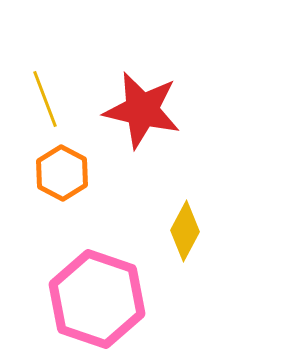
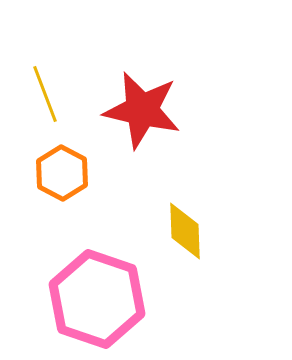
yellow line: moved 5 px up
yellow diamond: rotated 30 degrees counterclockwise
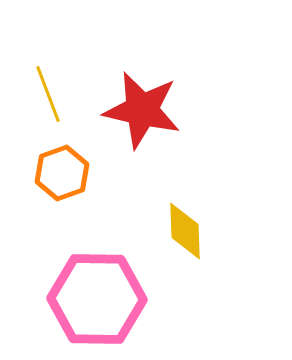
yellow line: moved 3 px right
orange hexagon: rotated 12 degrees clockwise
pink hexagon: rotated 18 degrees counterclockwise
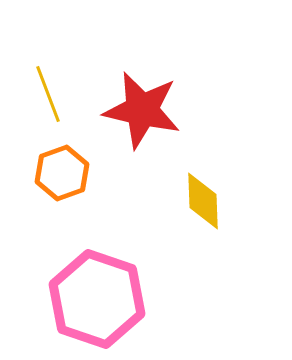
yellow diamond: moved 18 px right, 30 px up
pink hexagon: rotated 18 degrees clockwise
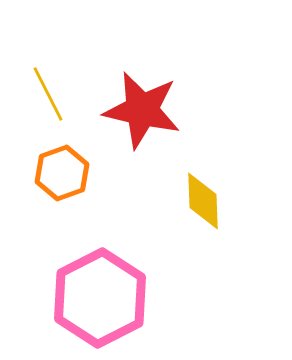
yellow line: rotated 6 degrees counterclockwise
pink hexagon: moved 3 px right, 1 px up; rotated 14 degrees clockwise
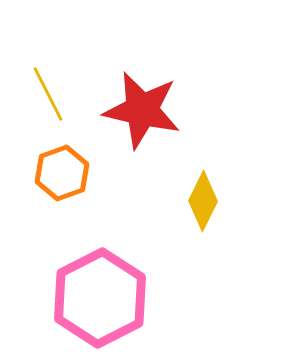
yellow diamond: rotated 28 degrees clockwise
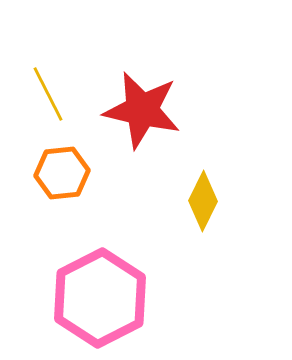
orange hexagon: rotated 14 degrees clockwise
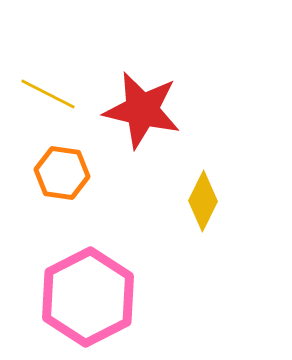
yellow line: rotated 36 degrees counterclockwise
orange hexagon: rotated 14 degrees clockwise
pink hexagon: moved 12 px left, 1 px up
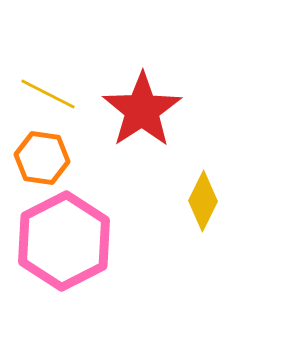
red star: rotated 26 degrees clockwise
orange hexagon: moved 20 px left, 15 px up
pink hexagon: moved 24 px left, 56 px up
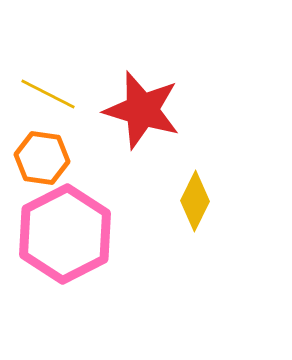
red star: rotated 22 degrees counterclockwise
yellow diamond: moved 8 px left
pink hexagon: moved 1 px right, 7 px up
